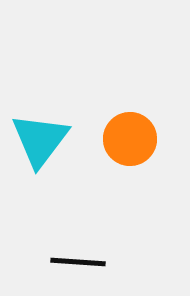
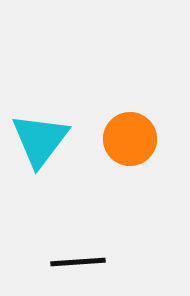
black line: rotated 8 degrees counterclockwise
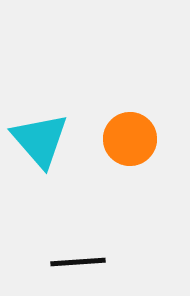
cyan triangle: rotated 18 degrees counterclockwise
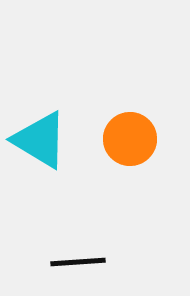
cyan triangle: rotated 18 degrees counterclockwise
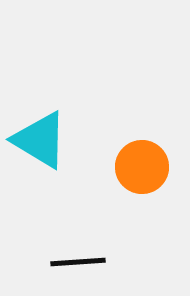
orange circle: moved 12 px right, 28 px down
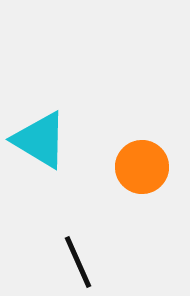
black line: rotated 70 degrees clockwise
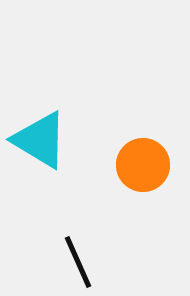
orange circle: moved 1 px right, 2 px up
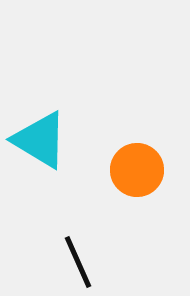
orange circle: moved 6 px left, 5 px down
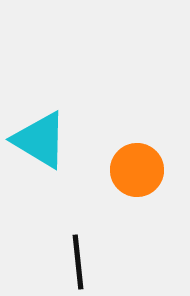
black line: rotated 18 degrees clockwise
